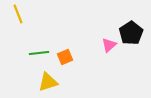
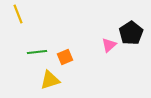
green line: moved 2 px left, 1 px up
yellow triangle: moved 2 px right, 2 px up
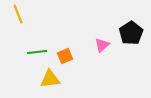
pink triangle: moved 7 px left
orange square: moved 1 px up
yellow triangle: moved 1 px up; rotated 10 degrees clockwise
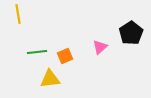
yellow line: rotated 12 degrees clockwise
pink triangle: moved 2 px left, 2 px down
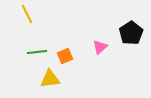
yellow line: moved 9 px right; rotated 18 degrees counterclockwise
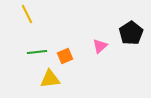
pink triangle: moved 1 px up
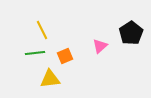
yellow line: moved 15 px right, 16 px down
green line: moved 2 px left, 1 px down
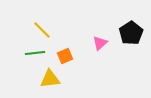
yellow line: rotated 18 degrees counterclockwise
pink triangle: moved 3 px up
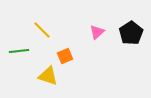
pink triangle: moved 3 px left, 11 px up
green line: moved 16 px left, 2 px up
yellow triangle: moved 2 px left, 3 px up; rotated 25 degrees clockwise
